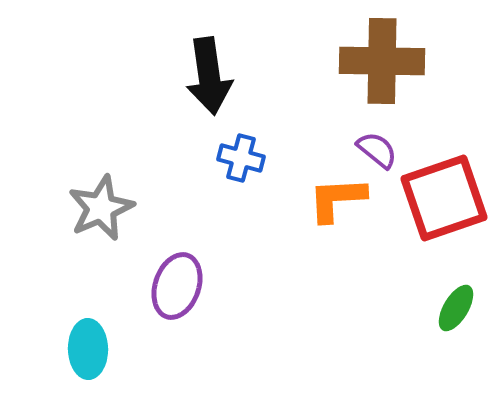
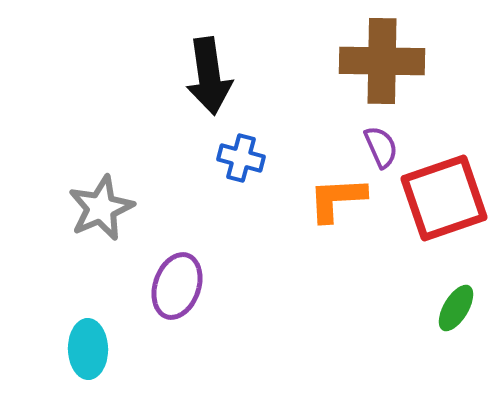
purple semicircle: moved 4 px right, 3 px up; rotated 27 degrees clockwise
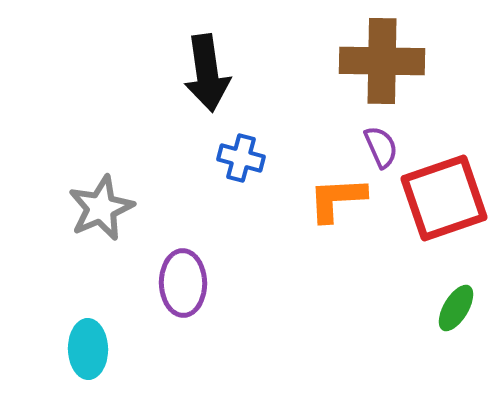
black arrow: moved 2 px left, 3 px up
purple ellipse: moved 6 px right, 3 px up; rotated 20 degrees counterclockwise
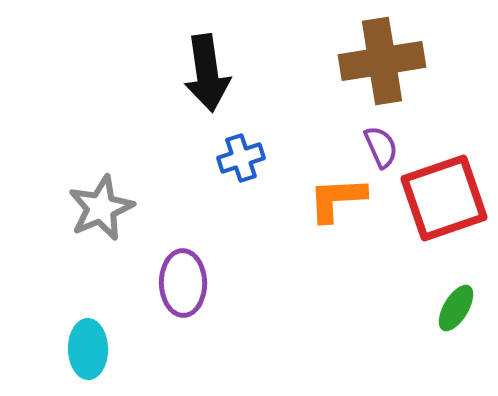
brown cross: rotated 10 degrees counterclockwise
blue cross: rotated 33 degrees counterclockwise
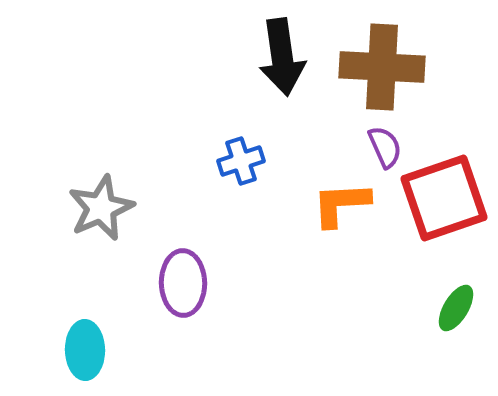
brown cross: moved 6 px down; rotated 12 degrees clockwise
black arrow: moved 75 px right, 16 px up
purple semicircle: moved 4 px right
blue cross: moved 3 px down
orange L-shape: moved 4 px right, 5 px down
cyan ellipse: moved 3 px left, 1 px down
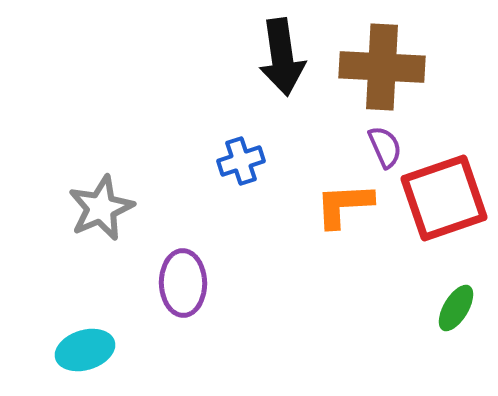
orange L-shape: moved 3 px right, 1 px down
cyan ellipse: rotated 74 degrees clockwise
